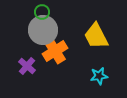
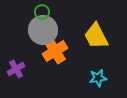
purple cross: moved 11 px left, 3 px down; rotated 18 degrees clockwise
cyan star: moved 1 px left, 2 px down
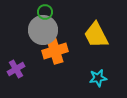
green circle: moved 3 px right
yellow trapezoid: moved 1 px up
orange cross: rotated 15 degrees clockwise
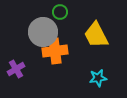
green circle: moved 15 px right
gray circle: moved 2 px down
orange cross: rotated 10 degrees clockwise
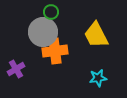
green circle: moved 9 px left
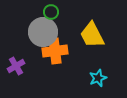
yellow trapezoid: moved 4 px left
purple cross: moved 3 px up
cyan star: rotated 12 degrees counterclockwise
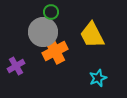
orange cross: rotated 20 degrees counterclockwise
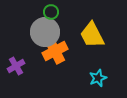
gray circle: moved 2 px right
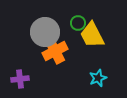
green circle: moved 27 px right, 11 px down
purple cross: moved 4 px right, 13 px down; rotated 24 degrees clockwise
